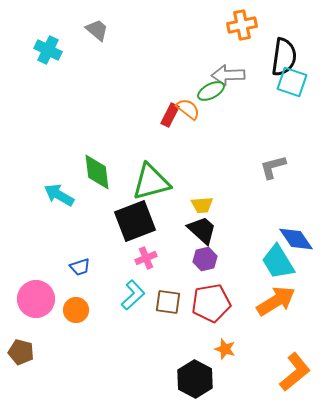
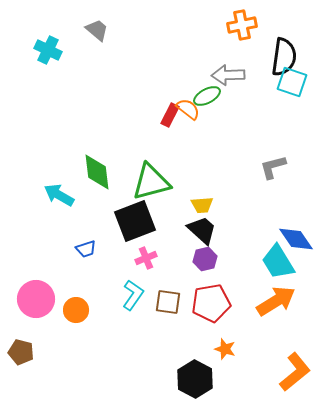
green ellipse: moved 4 px left, 5 px down
blue trapezoid: moved 6 px right, 18 px up
cyan L-shape: rotated 12 degrees counterclockwise
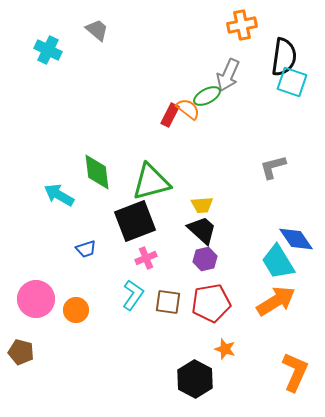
gray arrow: rotated 64 degrees counterclockwise
orange L-shape: rotated 27 degrees counterclockwise
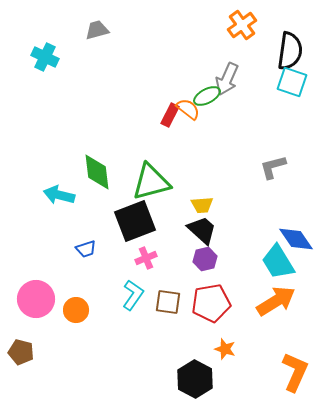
orange cross: rotated 24 degrees counterclockwise
gray trapezoid: rotated 55 degrees counterclockwise
cyan cross: moved 3 px left, 7 px down
black semicircle: moved 6 px right, 6 px up
gray arrow: moved 1 px left, 4 px down
cyan arrow: rotated 16 degrees counterclockwise
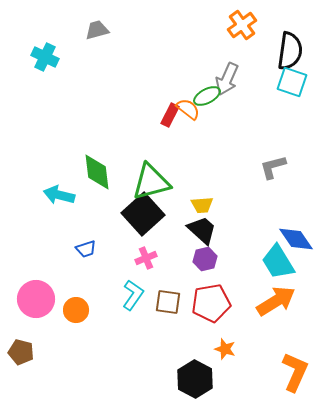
black square: moved 8 px right, 7 px up; rotated 21 degrees counterclockwise
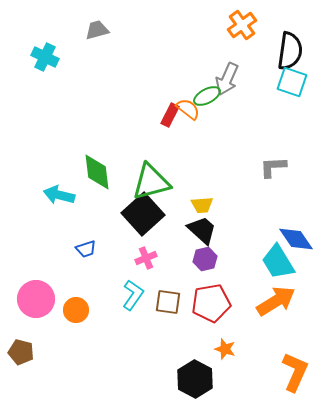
gray L-shape: rotated 12 degrees clockwise
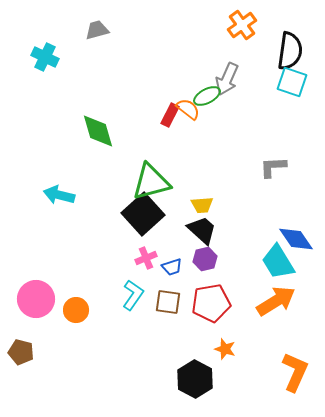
green diamond: moved 1 px right, 41 px up; rotated 9 degrees counterclockwise
blue trapezoid: moved 86 px right, 18 px down
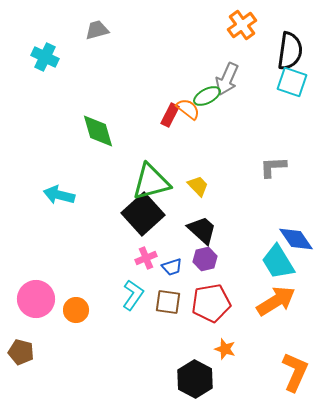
yellow trapezoid: moved 4 px left, 19 px up; rotated 130 degrees counterclockwise
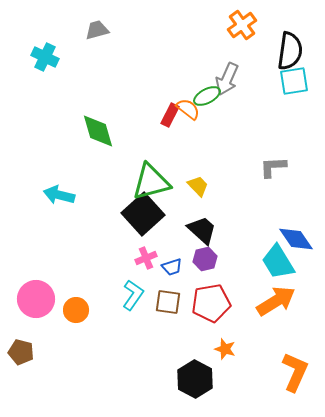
cyan square: moved 2 px right, 1 px up; rotated 28 degrees counterclockwise
